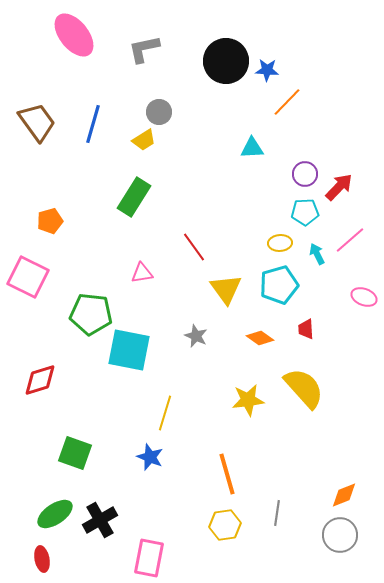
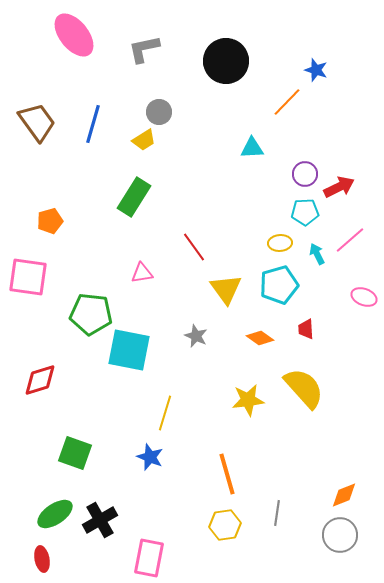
blue star at (267, 70): moved 49 px right; rotated 15 degrees clockwise
red arrow at (339, 187): rotated 20 degrees clockwise
pink square at (28, 277): rotated 18 degrees counterclockwise
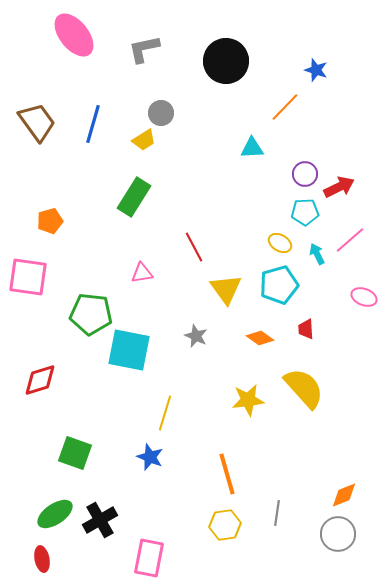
orange line at (287, 102): moved 2 px left, 5 px down
gray circle at (159, 112): moved 2 px right, 1 px down
yellow ellipse at (280, 243): rotated 35 degrees clockwise
red line at (194, 247): rotated 8 degrees clockwise
gray circle at (340, 535): moved 2 px left, 1 px up
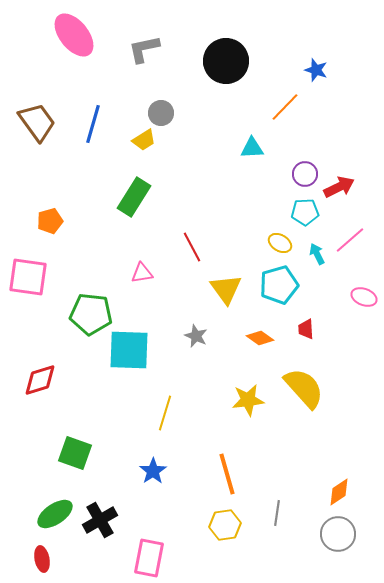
red line at (194, 247): moved 2 px left
cyan square at (129, 350): rotated 9 degrees counterclockwise
blue star at (150, 457): moved 3 px right, 14 px down; rotated 16 degrees clockwise
orange diamond at (344, 495): moved 5 px left, 3 px up; rotated 12 degrees counterclockwise
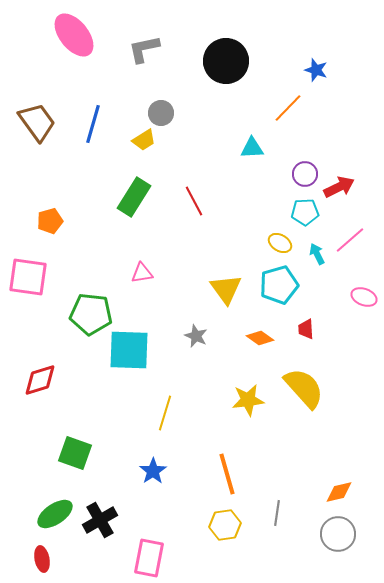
orange line at (285, 107): moved 3 px right, 1 px down
red line at (192, 247): moved 2 px right, 46 px up
orange diamond at (339, 492): rotated 20 degrees clockwise
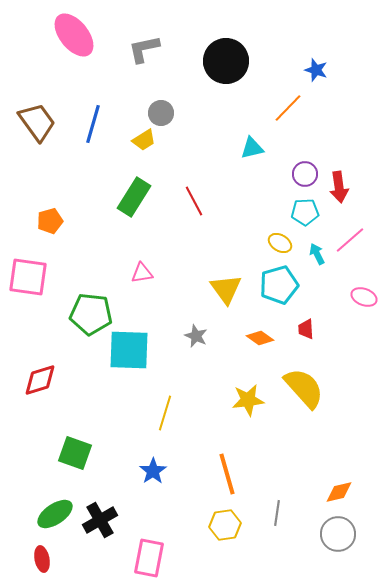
cyan triangle at (252, 148): rotated 10 degrees counterclockwise
red arrow at (339, 187): rotated 108 degrees clockwise
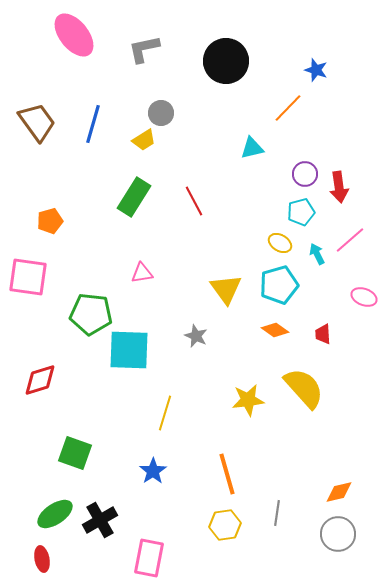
cyan pentagon at (305, 212): moved 4 px left; rotated 12 degrees counterclockwise
red trapezoid at (306, 329): moved 17 px right, 5 px down
orange diamond at (260, 338): moved 15 px right, 8 px up
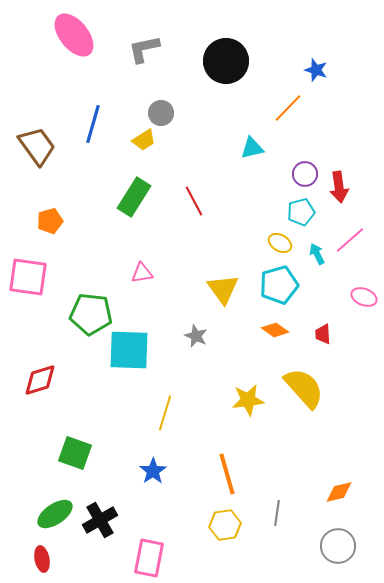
brown trapezoid at (37, 122): moved 24 px down
yellow triangle at (226, 289): moved 3 px left
gray circle at (338, 534): moved 12 px down
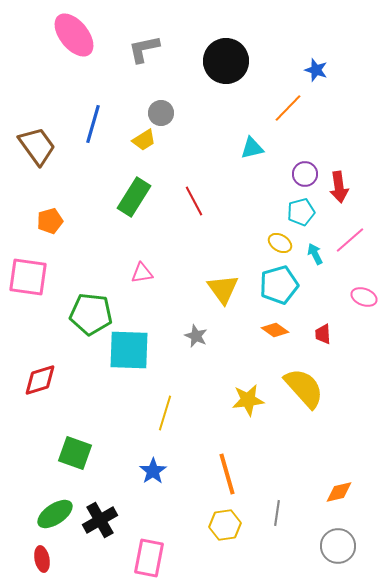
cyan arrow at (317, 254): moved 2 px left
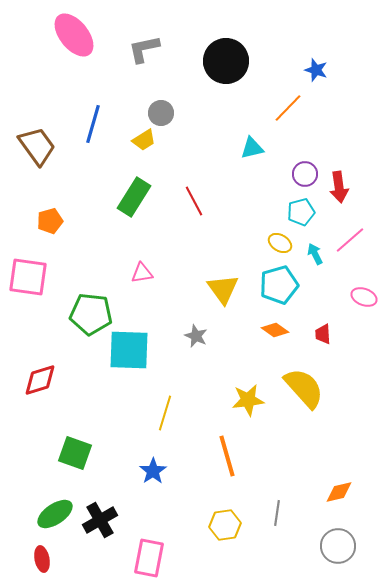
orange line at (227, 474): moved 18 px up
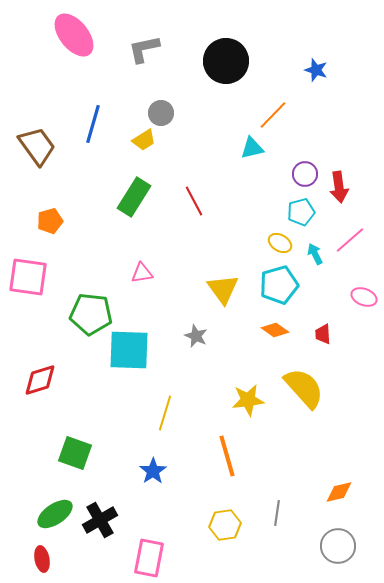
orange line at (288, 108): moved 15 px left, 7 px down
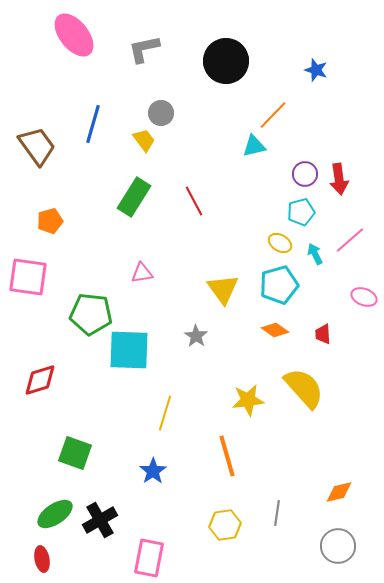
yellow trapezoid at (144, 140): rotated 95 degrees counterclockwise
cyan triangle at (252, 148): moved 2 px right, 2 px up
red arrow at (339, 187): moved 8 px up
gray star at (196, 336): rotated 10 degrees clockwise
